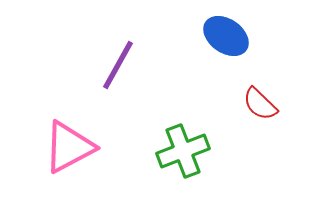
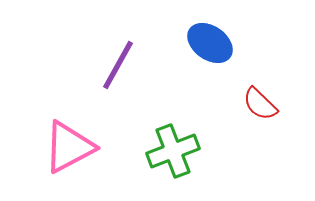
blue ellipse: moved 16 px left, 7 px down
green cross: moved 10 px left
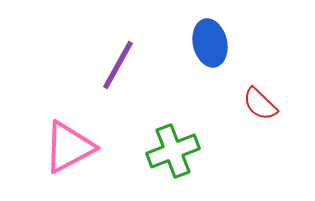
blue ellipse: rotated 42 degrees clockwise
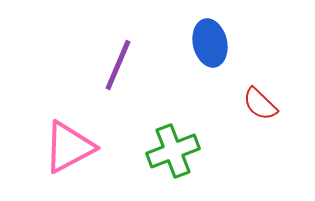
purple line: rotated 6 degrees counterclockwise
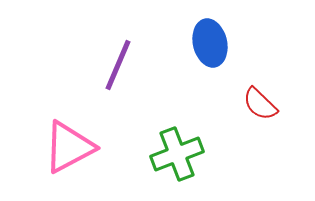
green cross: moved 4 px right, 3 px down
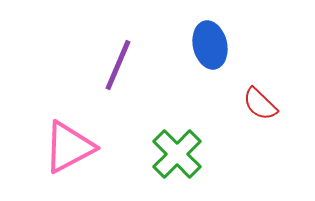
blue ellipse: moved 2 px down
green cross: rotated 24 degrees counterclockwise
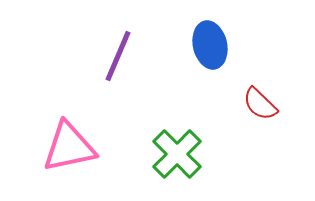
purple line: moved 9 px up
pink triangle: rotated 16 degrees clockwise
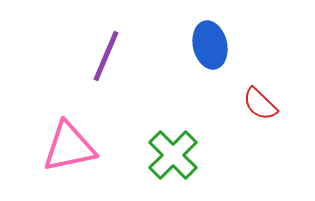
purple line: moved 12 px left
green cross: moved 4 px left, 1 px down
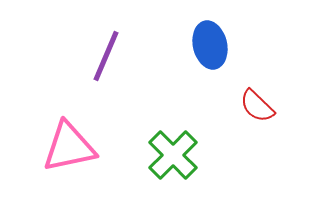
red semicircle: moved 3 px left, 2 px down
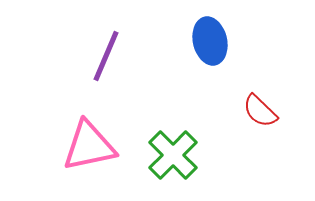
blue ellipse: moved 4 px up
red semicircle: moved 3 px right, 5 px down
pink triangle: moved 20 px right, 1 px up
